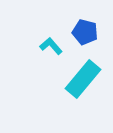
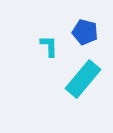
cyan L-shape: moved 2 px left; rotated 40 degrees clockwise
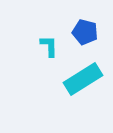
cyan rectangle: rotated 18 degrees clockwise
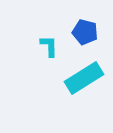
cyan rectangle: moved 1 px right, 1 px up
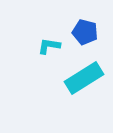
cyan L-shape: rotated 80 degrees counterclockwise
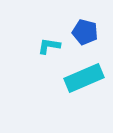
cyan rectangle: rotated 9 degrees clockwise
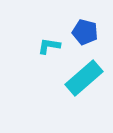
cyan rectangle: rotated 18 degrees counterclockwise
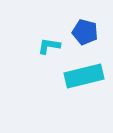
cyan rectangle: moved 2 px up; rotated 27 degrees clockwise
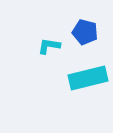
cyan rectangle: moved 4 px right, 2 px down
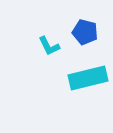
cyan L-shape: rotated 125 degrees counterclockwise
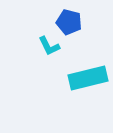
blue pentagon: moved 16 px left, 10 px up
